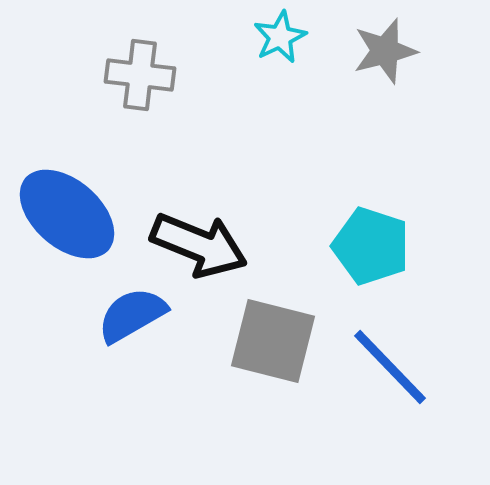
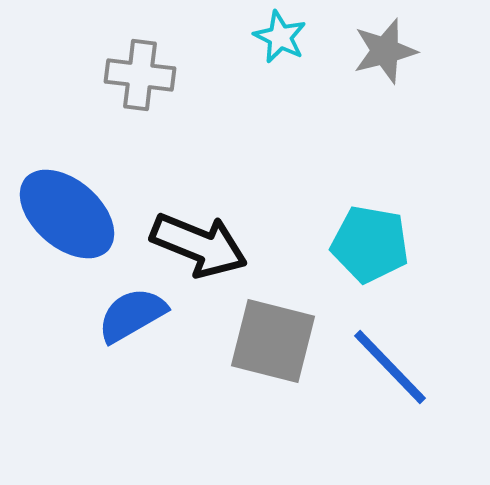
cyan star: rotated 20 degrees counterclockwise
cyan pentagon: moved 1 px left, 2 px up; rotated 8 degrees counterclockwise
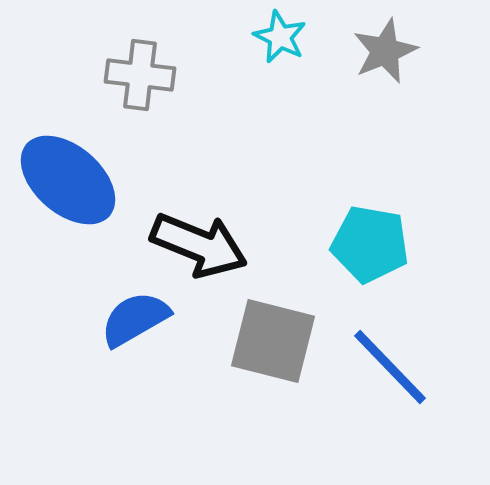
gray star: rotated 8 degrees counterclockwise
blue ellipse: moved 1 px right, 34 px up
blue semicircle: moved 3 px right, 4 px down
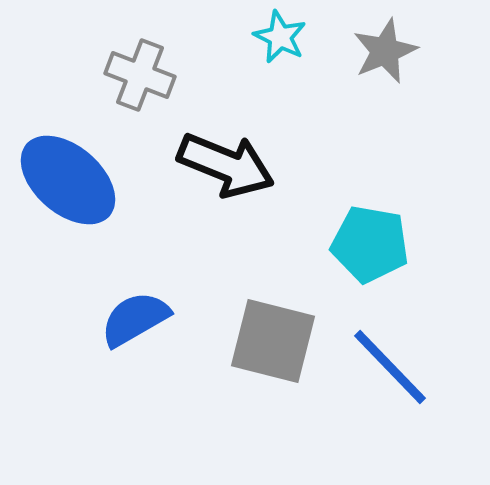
gray cross: rotated 14 degrees clockwise
black arrow: moved 27 px right, 80 px up
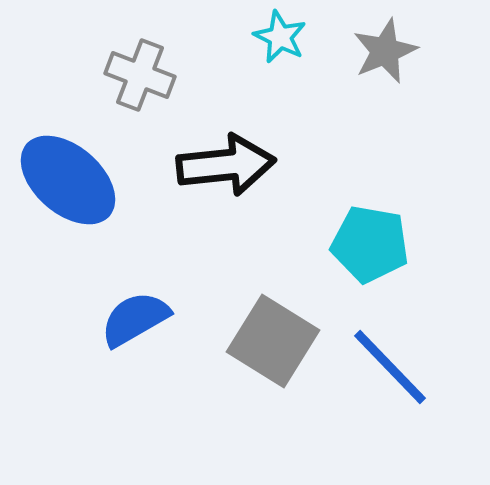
black arrow: rotated 28 degrees counterclockwise
gray square: rotated 18 degrees clockwise
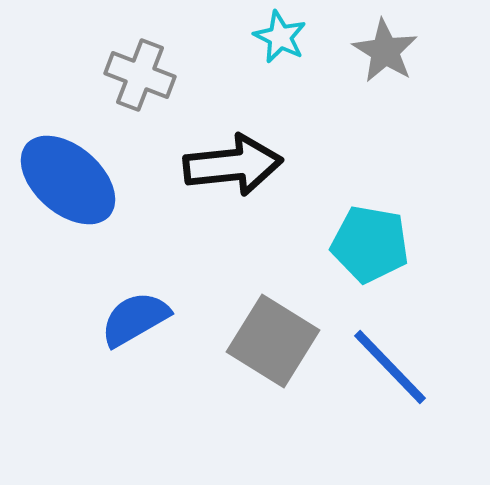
gray star: rotated 18 degrees counterclockwise
black arrow: moved 7 px right
